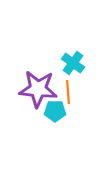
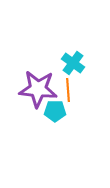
orange line: moved 2 px up
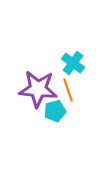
orange line: rotated 15 degrees counterclockwise
cyan pentagon: rotated 15 degrees counterclockwise
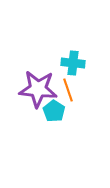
cyan cross: rotated 30 degrees counterclockwise
cyan pentagon: moved 1 px left; rotated 25 degrees counterclockwise
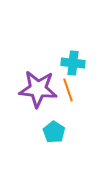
cyan pentagon: moved 21 px down
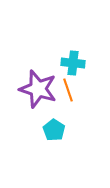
purple star: rotated 12 degrees clockwise
cyan pentagon: moved 2 px up
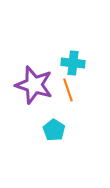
purple star: moved 4 px left, 4 px up
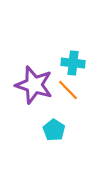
orange line: rotated 25 degrees counterclockwise
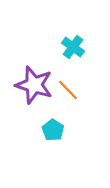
cyan cross: moved 16 px up; rotated 30 degrees clockwise
cyan pentagon: moved 1 px left
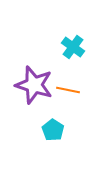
orange line: rotated 35 degrees counterclockwise
